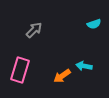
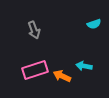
gray arrow: rotated 114 degrees clockwise
pink rectangle: moved 15 px right; rotated 55 degrees clockwise
orange arrow: rotated 60 degrees clockwise
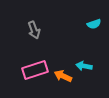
orange arrow: moved 1 px right
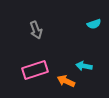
gray arrow: moved 2 px right
orange arrow: moved 3 px right, 5 px down
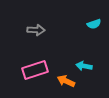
gray arrow: rotated 66 degrees counterclockwise
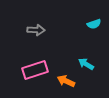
cyan arrow: moved 2 px right, 2 px up; rotated 21 degrees clockwise
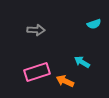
cyan arrow: moved 4 px left, 2 px up
pink rectangle: moved 2 px right, 2 px down
orange arrow: moved 1 px left
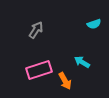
gray arrow: rotated 60 degrees counterclockwise
pink rectangle: moved 2 px right, 2 px up
orange arrow: rotated 144 degrees counterclockwise
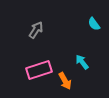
cyan semicircle: rotated 72 degrees clockwise
cyan arrow: rotated 21 degrees clockwise
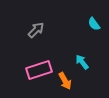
gray arrow: rotated 12 degrees clockwise
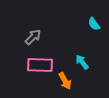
gray arrow: moved 3 px left, 7 px down
pink rectangle: moved 1 px right, 5 px up; rotated 20 degrees clockwise
